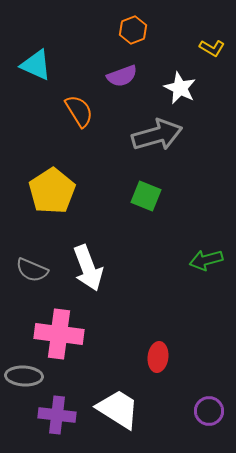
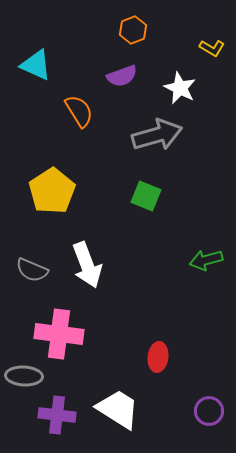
white arrow: moved 1 px left, 3 px up
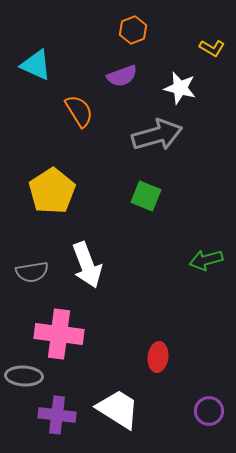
white star: rotated 12 degrees counterclockwise
gray semicircle: moved 2 px down; rotated 32 degrees counterclockwise
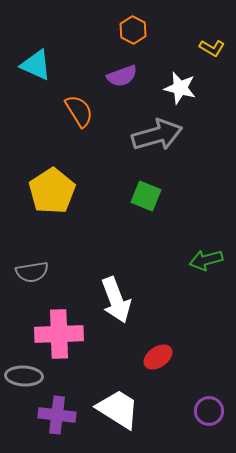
orange hexagon: rotated 12 degrees counterclockwise
white arrow: moved 29 px right, 35 px down
pink cross: rotated 9 degrees counterclockwise
red ellipse: rotated 48 degrees clockwise
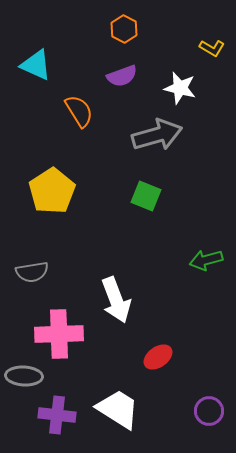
orange hexagon: moved 9 px left, 1 px up
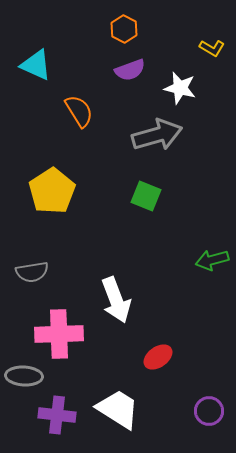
purple semicircle: moved 8 px right, 6 px up
green arrow: moved 6 px right
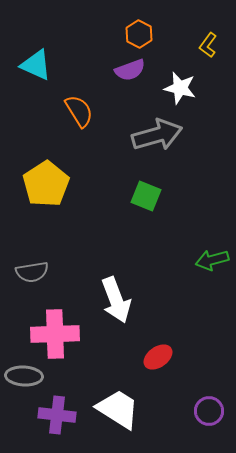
orange hexagon: moved 15 px right, 5 px down
yellow L-shape: moved 4 px left, 3 px up; rotated 95 degrees clockwise
yellow pentagon: moved 6 px left, 7 px up
pink cross: moved 4 px left
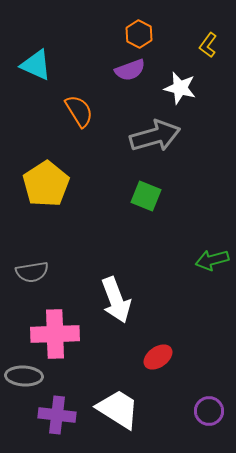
gray arrow: moved 2 px left, 1 px down
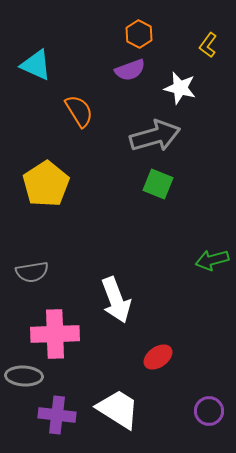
green square: moved 12 px right, 12 px up
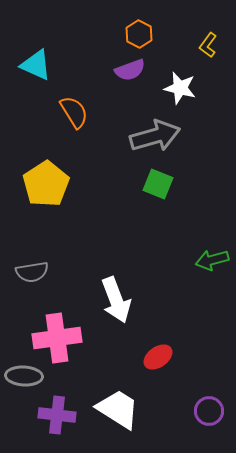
orange semicircle: moved 5 px left, 1 px down
pink cross: moved 2 px right, 4 px down; rotated 6 degrees counterclockwise
